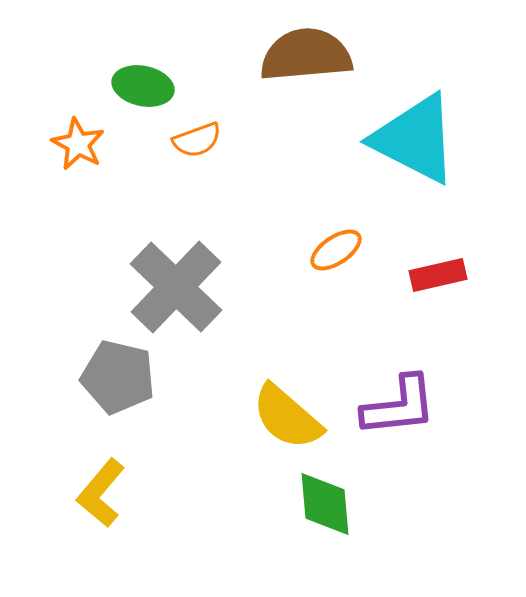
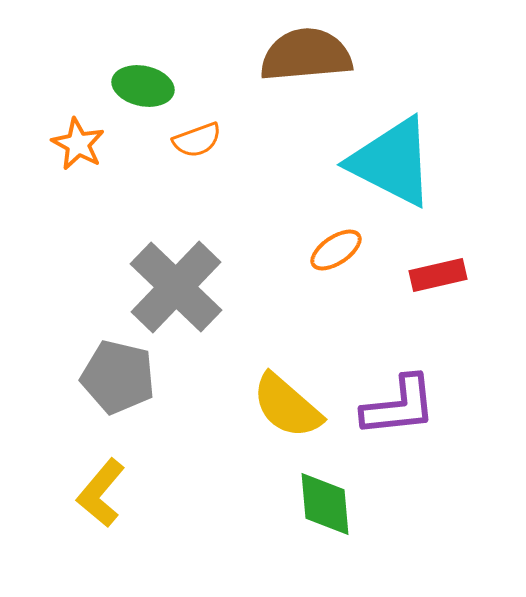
cyan triangle: moved 23 px left, 23 px down
yellow semicircle: moved 11 px up
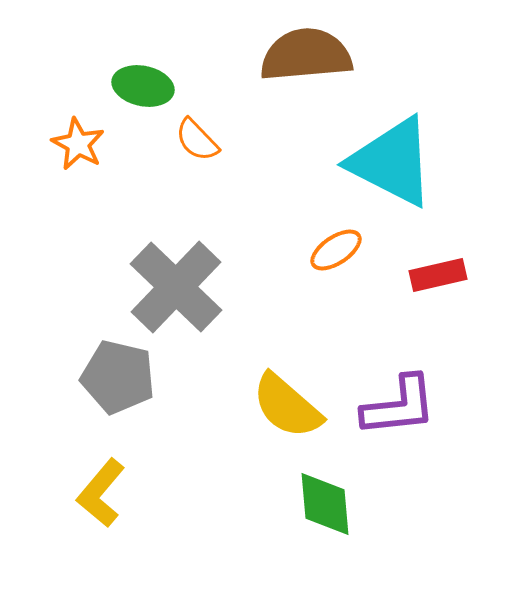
orange semicircle: rotated 66 degrees clockwise
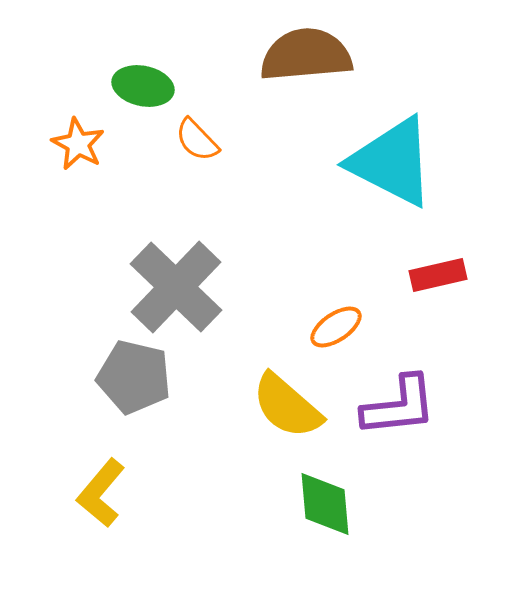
orange ellipse: moved 77 px down
gray pentagon: moved 16 px right
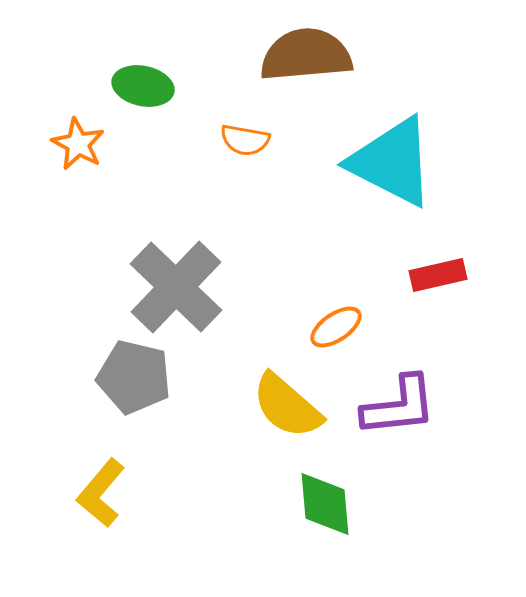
orange semicircle: moved 48 px right; rotated 36 degrees counterclockwise
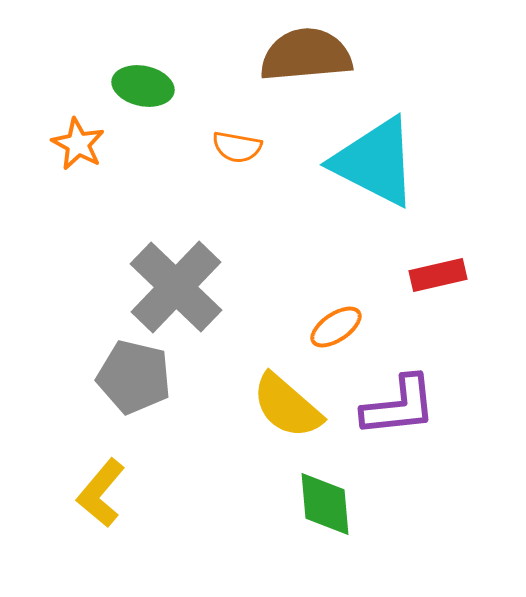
orange semicircle: moved 8 px left, 7 px down
cyan triangle: moved 17 px left
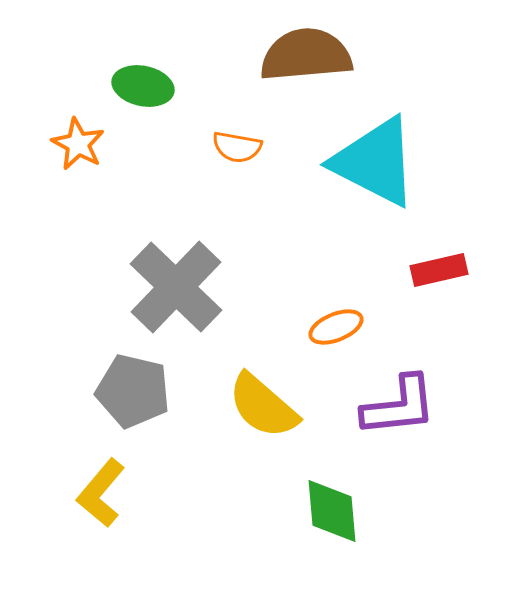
red rectangle: moved 1 px right, 5 px up
orange ellipse: rotated 12 degrees clockwise
gray pentagon: moved 1 px left, 14 px down
yellow semicircle: moved 24 px left
green diamond: moved 7 px right, 7 px down
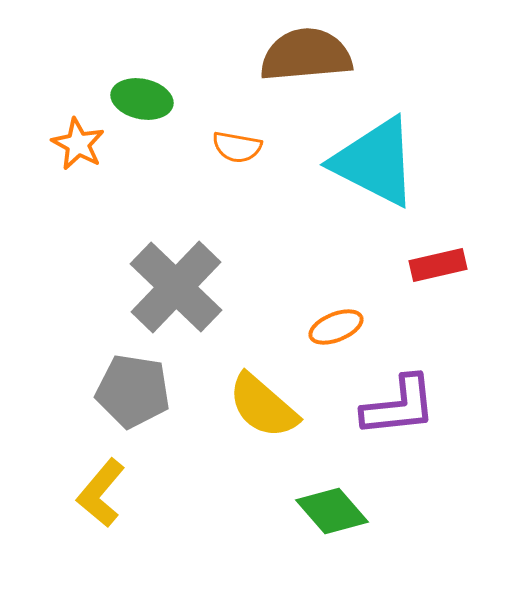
green ellipse: moved 1 px left, 13 px down
red rectangle: moved 1 px left, 5 px up
gray pentagon: rotated 4 degrees counterclockwise
green diamond: rotated 36 degrees counterclockwise
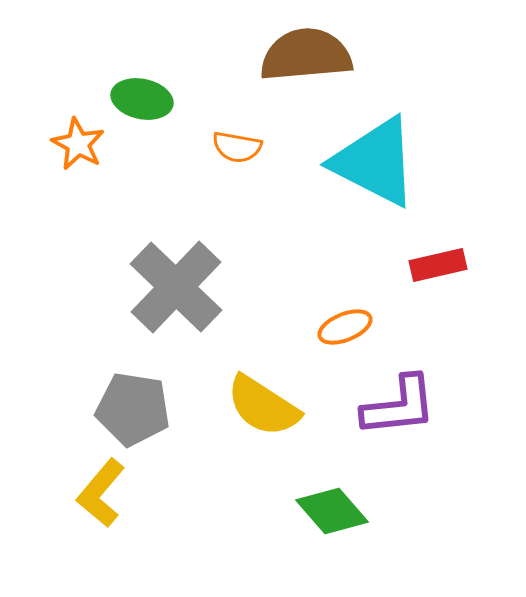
orange ellipse: moved 9 px right
gray pentagon: moved 18 px down
yellow semicircle: rotated 8 degrees counterclockwise
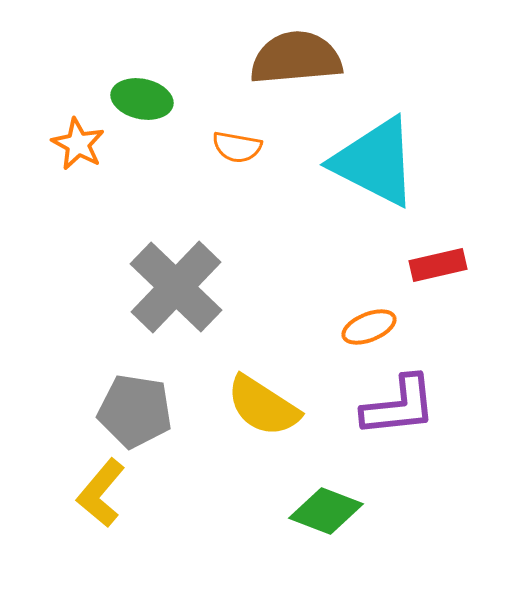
brown semicircle: moved 10 px left, 3 px down
orange ellipse: moved 24 px right
gray pentagon: moved 2 px right, 2 px down
green diamond: moved 6 px left; rotated 28 degrees counterclockwise
